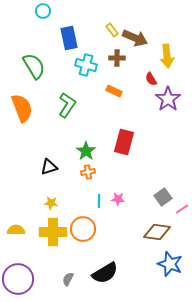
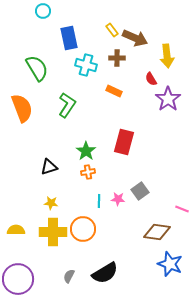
green semicircle: moved 3 px right, 2 px down
gray square: moved 23 px left, 6 px up
pink line: rotated 56 degrees clockwise
gray semicircle: moved 1 px right, 3 px up
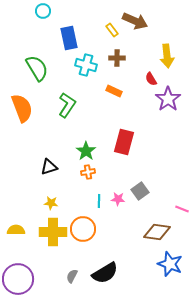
brown arrow: moved 17 px up
gray semicircle: moved 3 px right
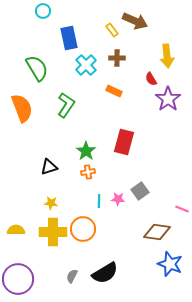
cyan cross: rotated 30 degrees clockwise
green L-shape: moved 1 px left
